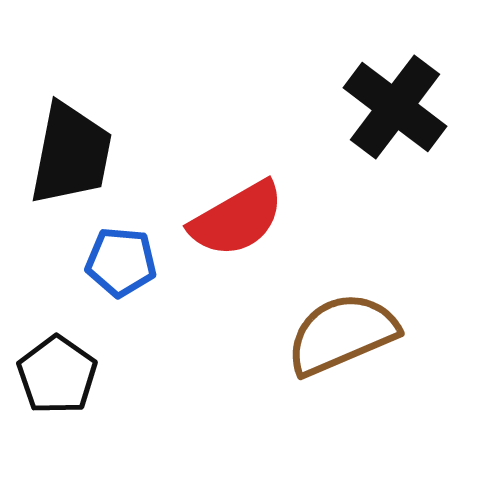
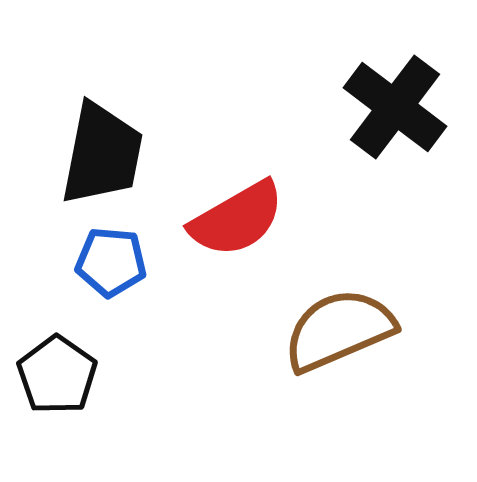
black trapezoid: moved 31 px right
blue pentagon: moved 10 px left
brown semicircle: moved 3 px left, 4 px up
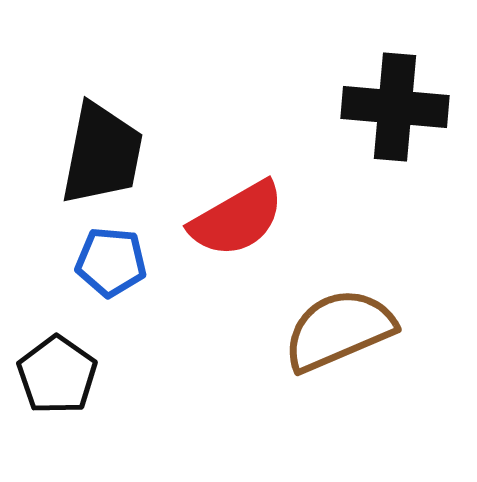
black cross: rotated 32 degrees counterclockwise
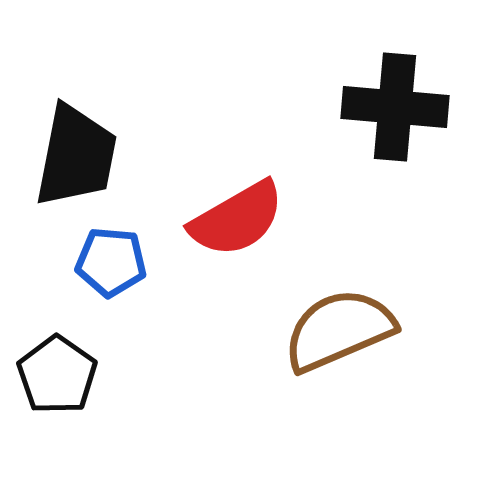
black trapezoid: moved 26 px left, 2 px down
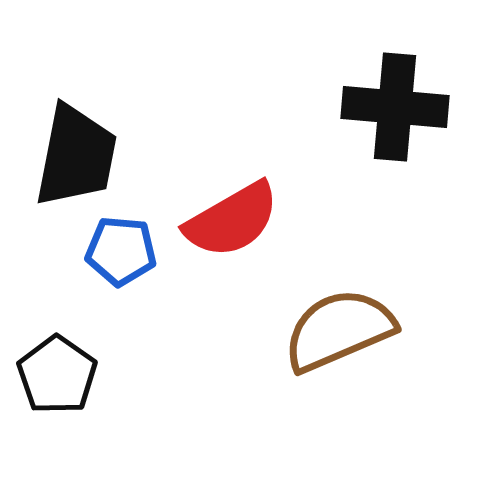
red semicircle: moved 5 px left, 1 px down
blue pentagon: moved 10 px right, 11 px up
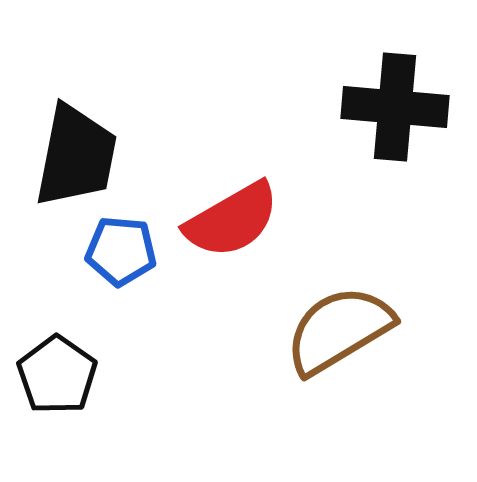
brown semicircle: rotated 8 degrees counterclockwise
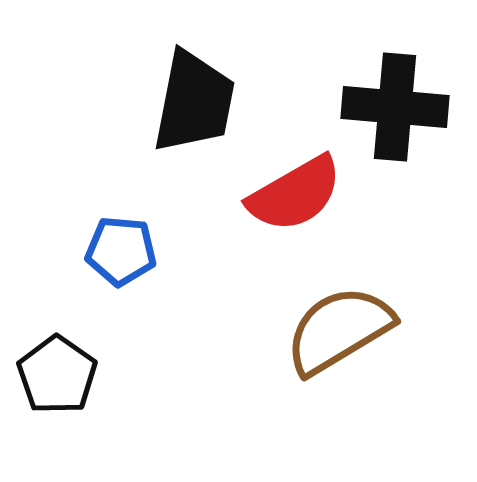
black trapezoid: moved 118 px right, 54 px up
red semicircle: moved 63 px right, 26 px up
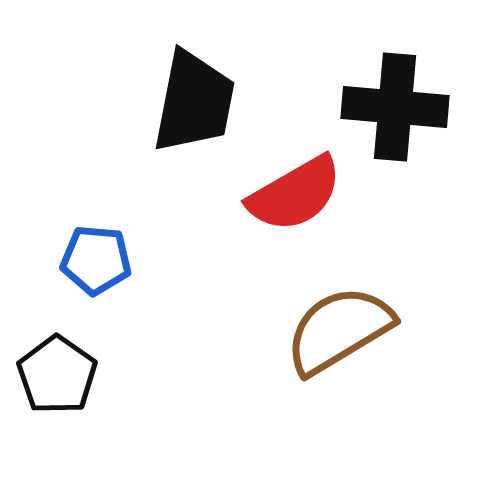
blue pentagon: moved 25 px left, 9 px down
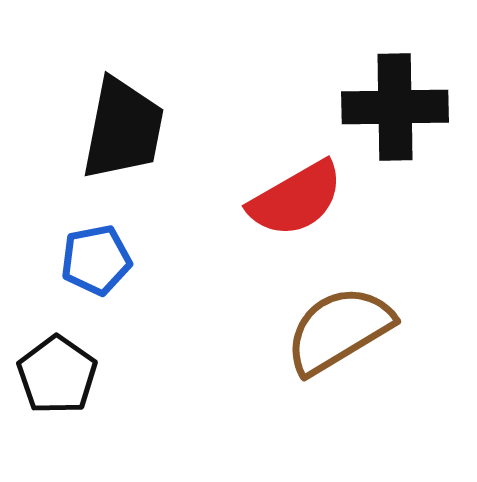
black trapezoid: moved 71 px left, 27 px down
black cross: rotated 6 degrees counterclockwise
red semicircle: moved 1 px right, 5 px down
blue pentagon: rotated 16 degrees counterclockwise
